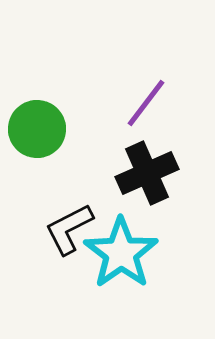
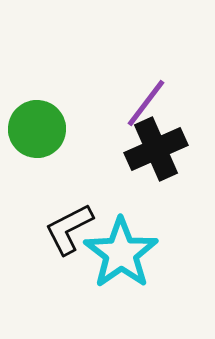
black cross: moved 9 px right, 24 px up
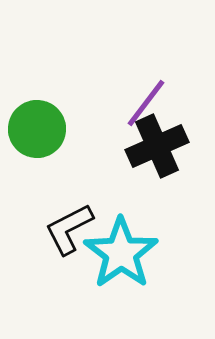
black cross: moved 1 px right, 3 px up
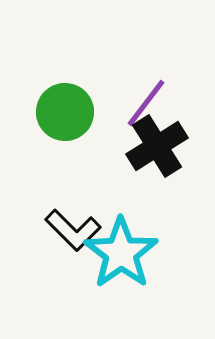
green circle: moved 28 px right, 17 px up
black cross: rotated 8 degrees counterclockwise
black L-shape: moved 4 px right, 1 px down; rotated 108 degrees counterclockwise
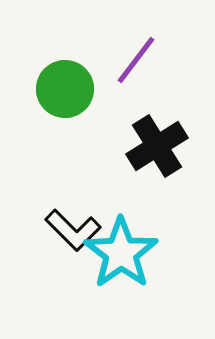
purple line: moved 10 px left, 43 px up
green circle: moved 23 px up
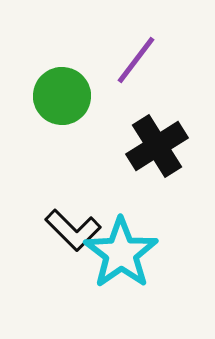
green circle: moved 3 px left, 7 px down
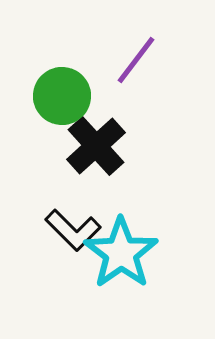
black cross: moved 61 px left; rotated 10 degrees counterclockwise
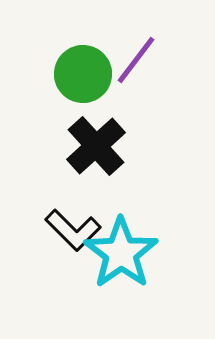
green circle: moved 21 px right, 22 px up
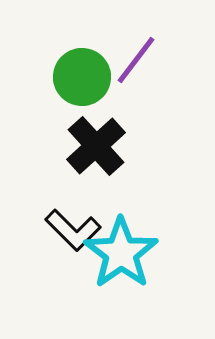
green circle: moved 1 px left, 3 px down
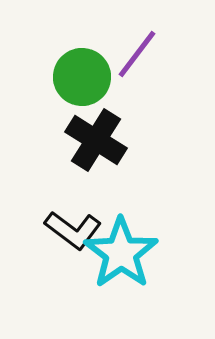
purple line: moved 1 px right, 6 px up
black cross: moved 6 px up; rotated 16 degrees counterclockwise
black L-shape: rotated 8 degrees counterclockwise
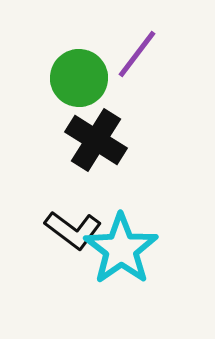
green circle: moved 3 px left, 1 px down
cyan star: moved 4 px up
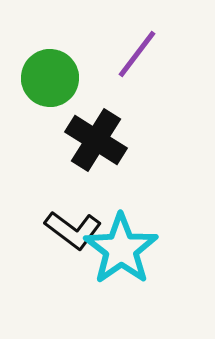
green circle: moved 29 px left
